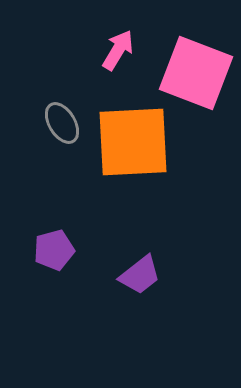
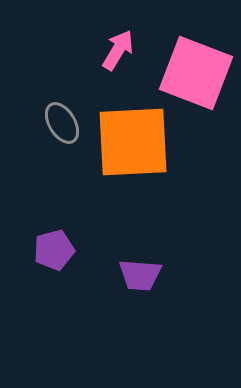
purple trapezoid: rotated 42 degrees clockwise
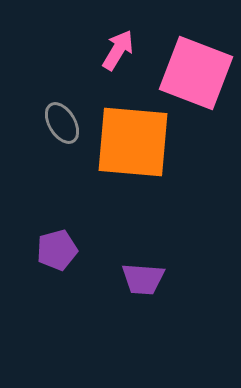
orange square: rotated 8 degrees clockwise
purple pentagon: moved 3 px right
purple trapezoid: moved 3 px right, 4 px down
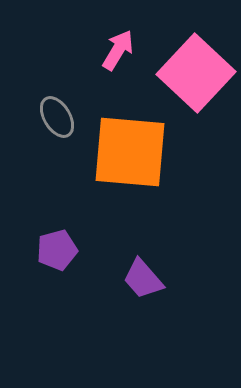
pink square: rotated 22 degrees clockwise
gray ellipse: moved 5 px left, 6 px up
orange square: moved 3 px left, 10 px down
purple trapezoid: rotated 45 degrees clockwise
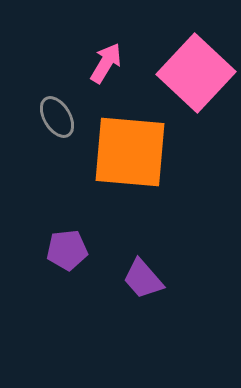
pink arrow: moved 12 px left, 13 px down
purple pentagon: moved 10 px right; rotated 9 degrees clockwise
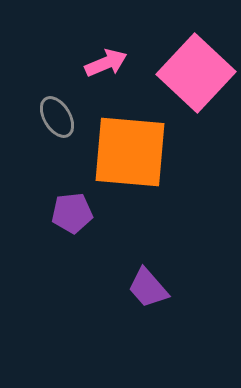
pink arrow: rotated 36 degrees clockwise
purple pentagon: moved 5 px right, 37 px up
purple trapezoid: moved 5 px right, 9 px down
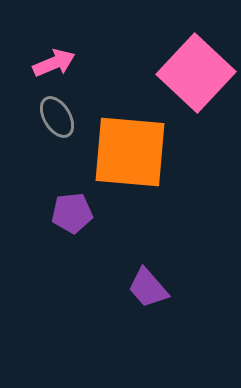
pink arrow: moved 52 px left
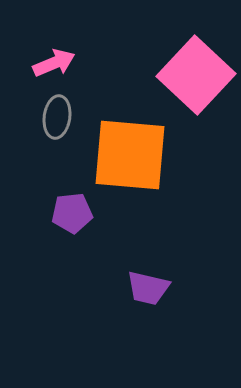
pink square: moved 2 px down
gray ellipse: rotated 39 degrees clockwise
orange square: moved 3 px down
purple trapezoid: rotated 36 degrees counterclockwise
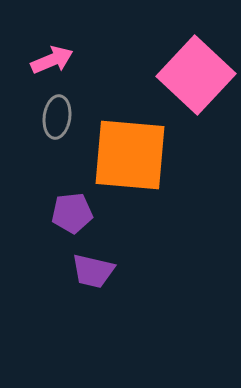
pink arrow: moved 2 px left, 3 px up
purple trapezoid: moved 55 px left, 17 px up
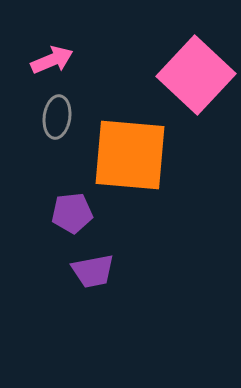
purple trapezoid: rotated 24 degrees counterclockwise
